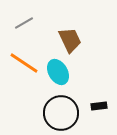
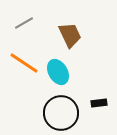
brown trapezoid: moved 5 px up
black rectangle: moved 3 px up
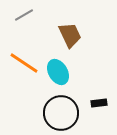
gray line: moved 8 px up
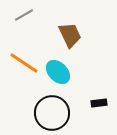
cyan ellipse: rotated 15 degrees counterclockwise
black circle: moved 9 px left
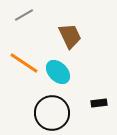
brown trapezoid: moved 1 px down
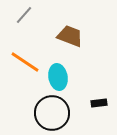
gray line: rotated 18 degrees counterclockwise
brown trapezoid: rotated 44 degrees counterclockwise
orange line: moved 1 px right, 1 px up
cyan ellipse: moved 5 px down; rotated 35 degrees clockwise
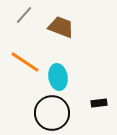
brown trapezoid: moved 9 px left, 9 px up
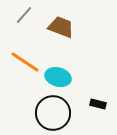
cyan ellipse: rotated 65 degrees counterclockwise
black rectangle: moved 1 px left, 1 px down; rotated 21 degrees clockwise
black circle: moved 1 px right
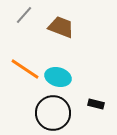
orange line: moved 7 px down
black rectangle: moved 2 px left
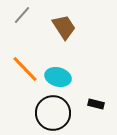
gray line: moved 2 px left
brown trapezoid: moved 3 px right; rotated 36 degrees clockwise
orange line: rotated 12 degrees clockwise
